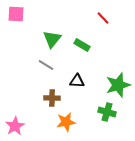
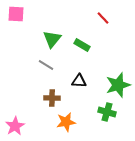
black triangle: moved 2 px right
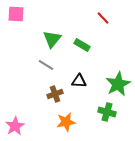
green star: moved 1 px up; rotated 10 degrees counterclockwise
brown cross: moved 3 px right, 4 px up; rotated 21 degrees counterclockwise
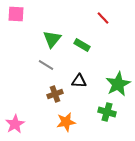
pink star: moved 2 px up
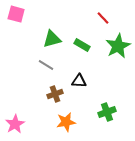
pink square: rotated 12 degrees clockwise
green triangle: rotated 36 degrees clockwise
green star: moved 38 px up
green cross: rotated 36 degrees counterclockwise
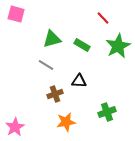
pink star: moved 3 px down
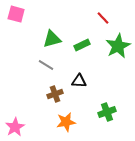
green rectangle: rotated 56 degrees counterclockwise
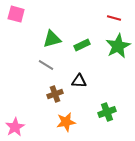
red line: moved 11 px right; rotated 32 degrees counterclockwise
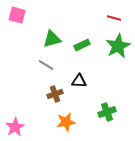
pink square: moved 1 px right, 1 px down
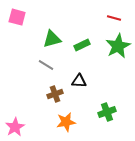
pink square: moved 2 px down
